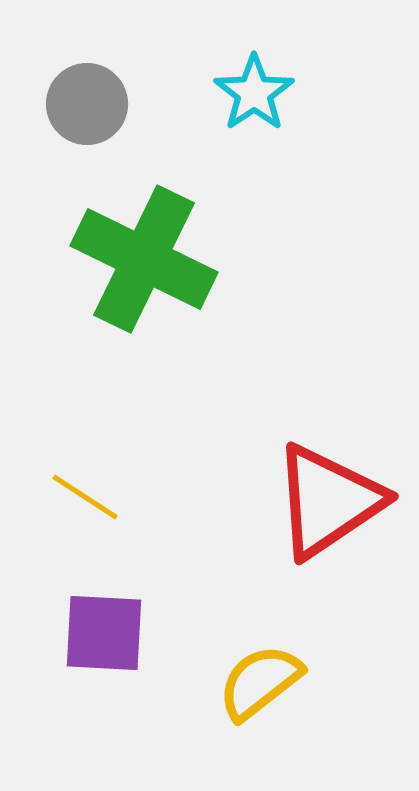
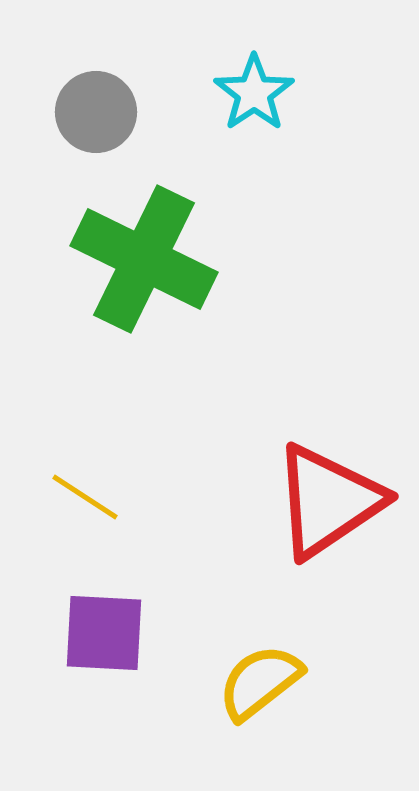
gray circle: moved 9 px right, 8 px down
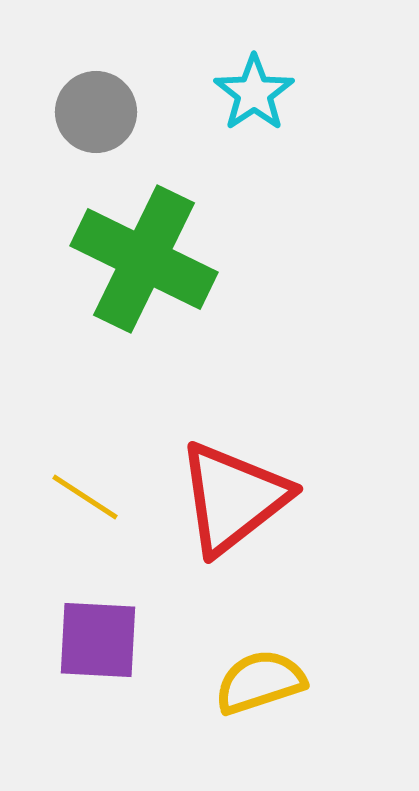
red triangle: moved 95 px left, 3 px up; rotated 4 degrees counterclockwise
purple square: moved 6 px left, 7 px down
yellow semicircle: rotated 20 degrees clockwise
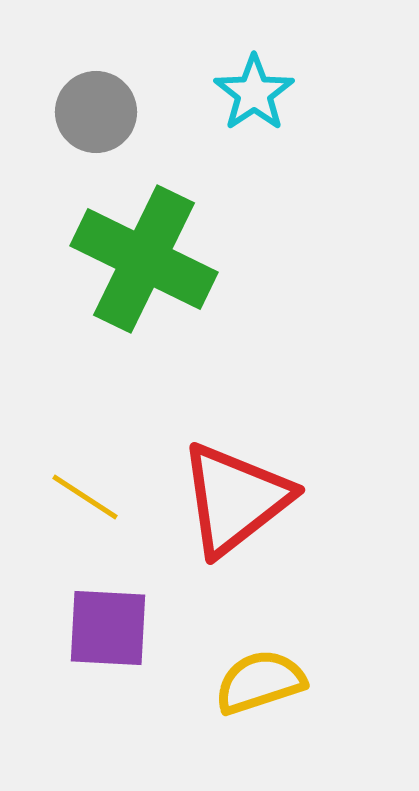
red triangle: moved 2 px right, 1 px down
purple square: moved 10 px right, 12 px up
